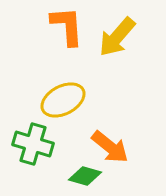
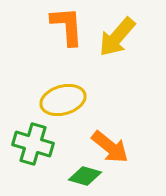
yellow ellipse: rotated 12 degrees clockwise
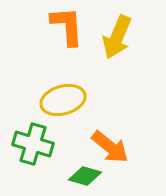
yellow arrow: rotated 18 degrees counterclockwise
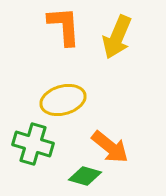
orange L-shape: moved 3 px left
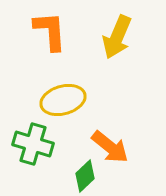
orange L-shape: moved 14 px left, 5 px down
green diamond: rotated 60 degrees counterclockwise
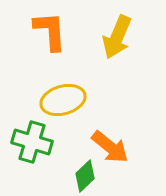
green cross: moved 1 px left, 2 px up
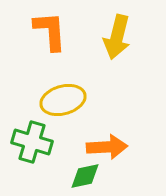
yellow arrow: rotated 9 degrees counterclockwise
orange arrow: moved 3 px left; rotated 42 degrees counterclockwise
green diamond: rotated 32 degrees clockwise
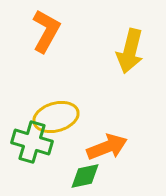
orange L-shape: moved 4 px left; rotated 33 degrees clockwise
yellow arrow: moved 13 px right, 14 px down
yellow ellipse: moved 7 px left, 17 px down
orange arrow: rotated 18 degrees counterclockwise
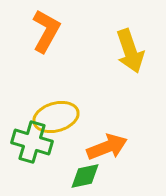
yellow arrow: rotated 33 degrees counterclockwise
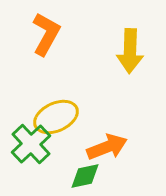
orange L-shape: moved 3 px down
yellow arrow: rotated 21 degrees clockwise
yellow ellipse: rotated 9 degrees counterclockwise
green cross: moved 1 px left, 2 px down; rotated 30 degrees clockwise
